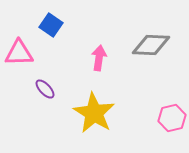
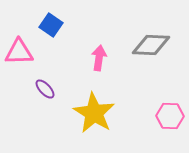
pink triangle: moved 1 px up
pink hexagon: moved 2 px left, 2 px up; rotated 16 degrees clockwise
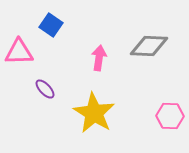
gray diamond: moved 2 px left, 1 px down
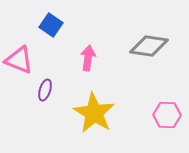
gray diamond: rotated 6 degrees clockwise
pink triangle: moved 8 px down; rotated 24 degrees clockwise
pink arrow: moved 11 px left
purple ellipse: moved 1 px down; rotated 60 degrees clockwise
pink hexagon: moved 3 px left, 1 px up
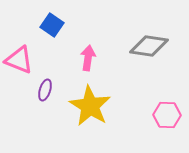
blue square: moved 1 px right
yellow star: moved 4 px left, 7 px up
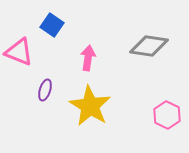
pink triangle: moved 8 px up
pink hexagon: rotated 24 degrees clockwise
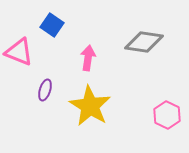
gray diamond: moved 5 px left, 4 px up
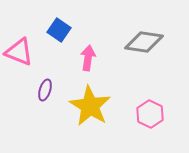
blue square: moved 7 px right, 5 px down
pink hexagon: moved 17 px left, 1 px up
